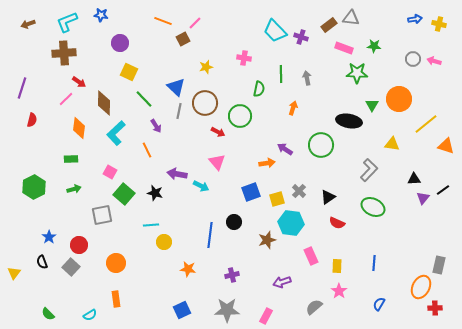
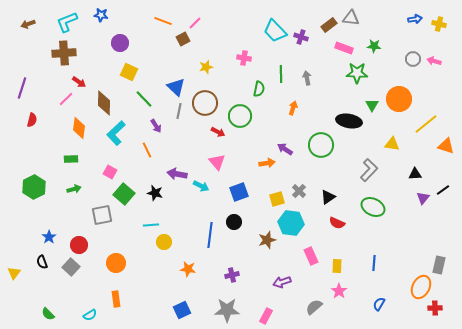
black triangle at (414, 179): moved 1 px right, 5 px up
blue square at (251, 192): moved 12 px left
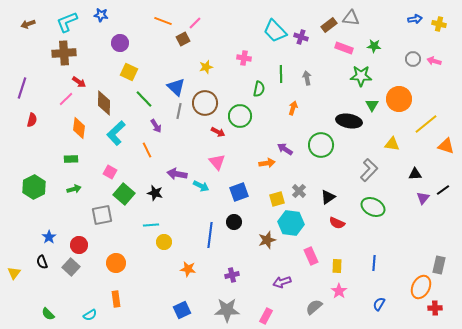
green star at (357, 73): moved 4 px right, 3 px down
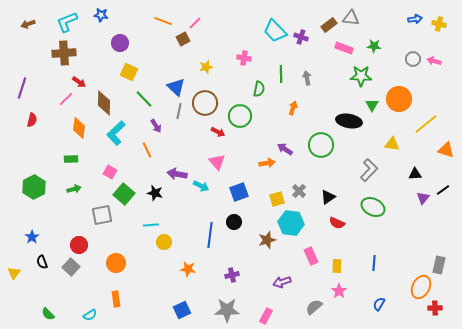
orange triangle at (446, 146): moved 4 px down
blue star at (49, 237): moved 17 px left
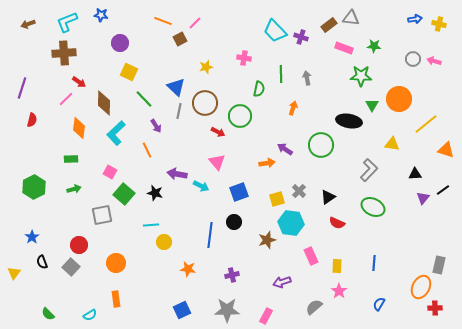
brown square at (183, 39): moved 3 px left
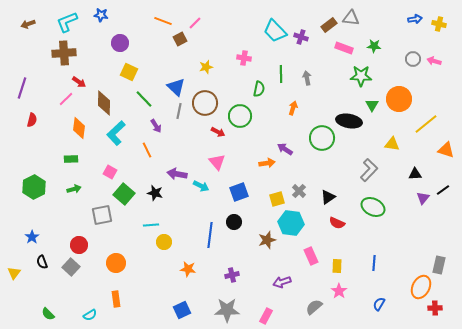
green circle at (321, 145): moved 1 px right, 7 px up
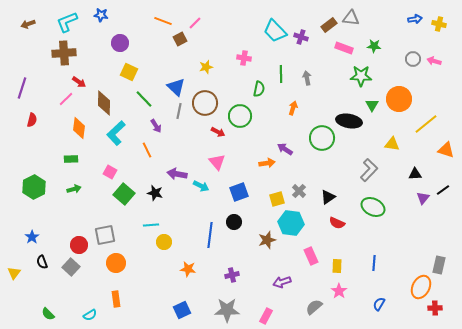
gray square at (102, 215): moved 3 px right, 20 px down
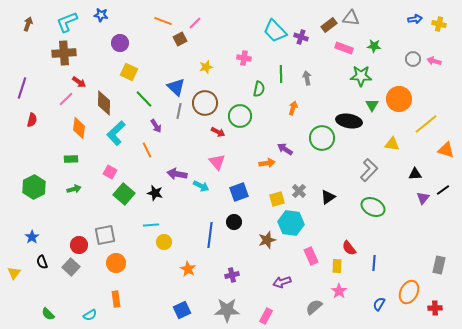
brown arrow at (28, 24): rotated 128 degrees clockwise
red semicircle at (337, 223): moved 12 px right, 25 px down; rotated 28 degrees clockwise
orange star at (188, 269): rotated 21 degrees clockwise
orange ellipse at (421, 287): moved 12 px left, 5 px down
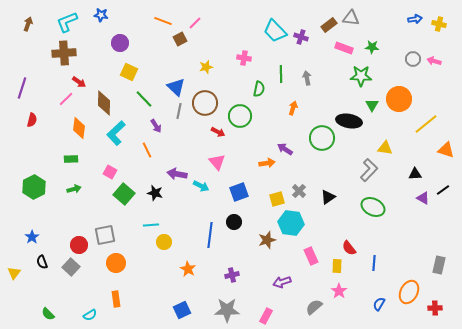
green star at (374, 46): moved 2 px left, 1 px down
yellow triangle at (392, 144): moved 7 px left, 4 px down
purple triangle at (423, 198): rotated 40 degrees counterclockwise
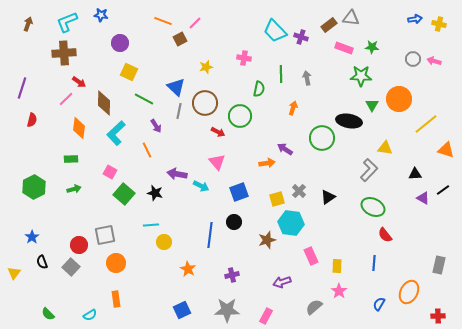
green line at (144, 99): rotated 18 degrees counterclockwise
red semicircle at (349, 248): moved 36 px right, 13 px up
red cross at (435, 308): moved 3 px right, 8 px down
